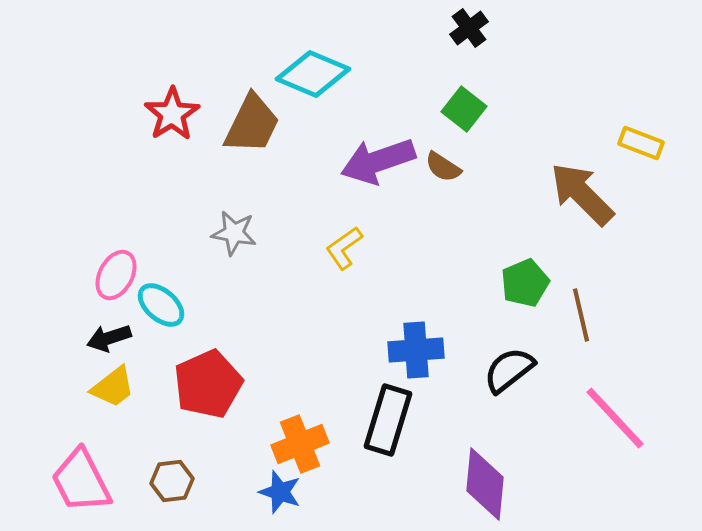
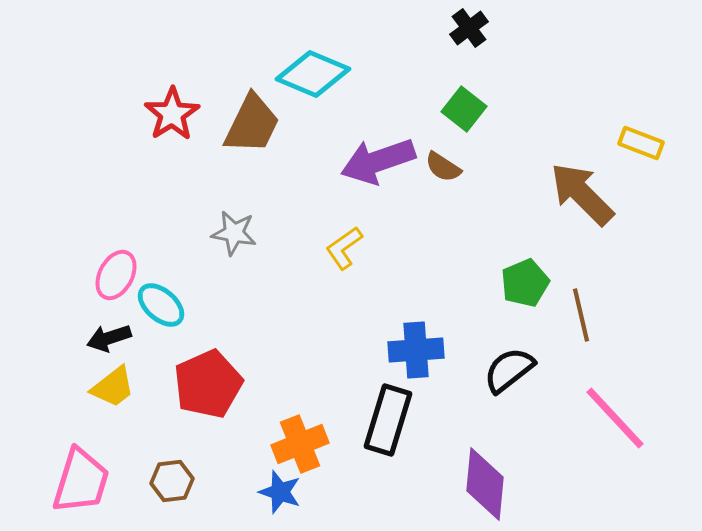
pink trapezoid: rotated 136 degrees counterclockwise
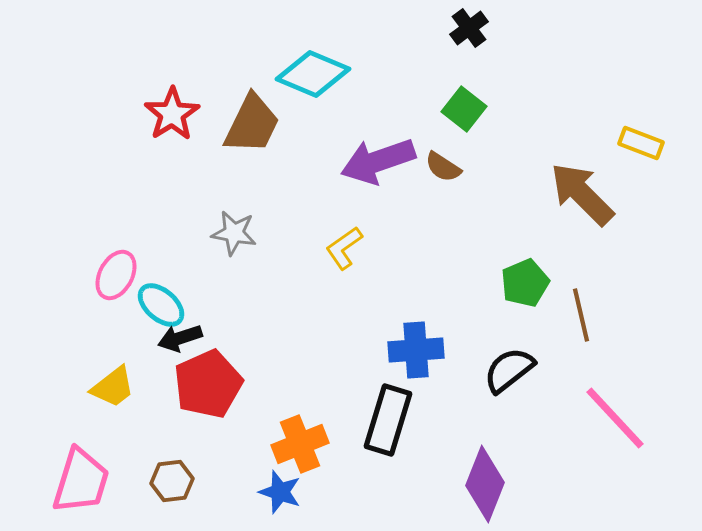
black arrow: moved 71 px right
purple diamond: rotated 16 degrees clockwise
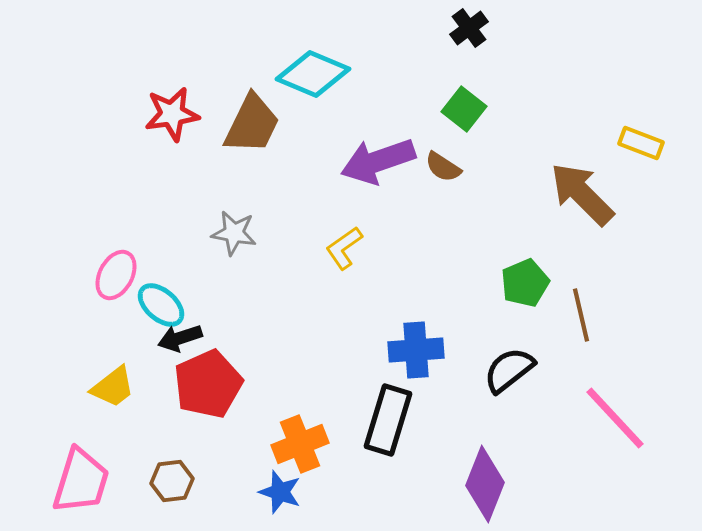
red star: rotated 24 degrees clockwise
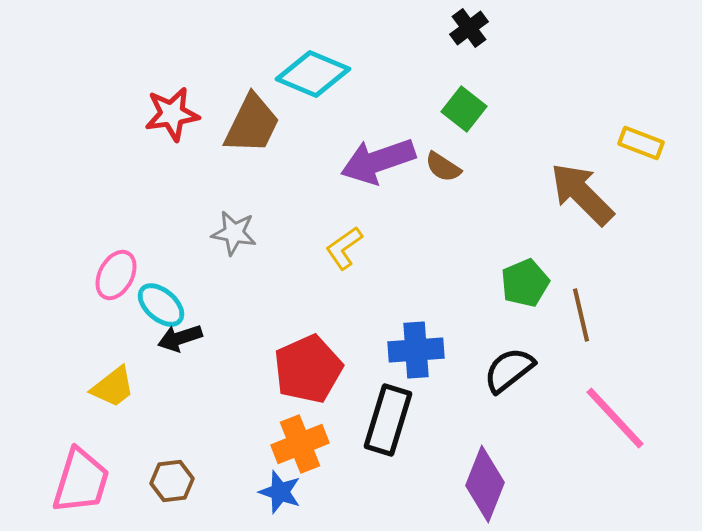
red pentagon: moved 100 px right, 15 px up
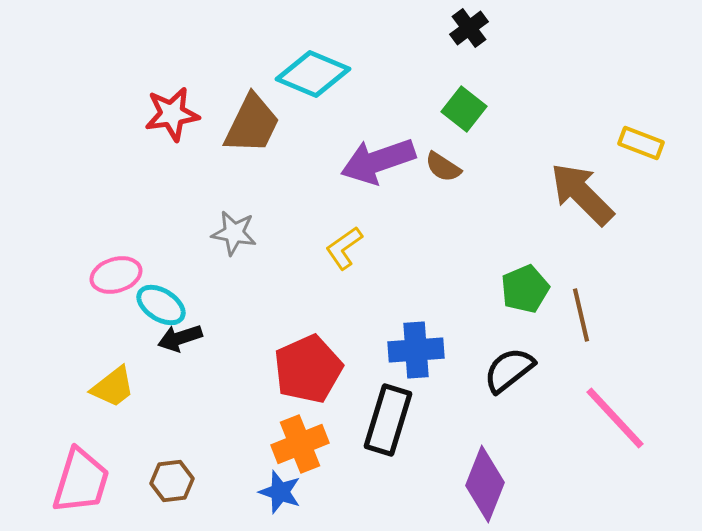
pink ellipse: rotated 45 degrees clockwise
green pentagon: moved 6 px down
cyan ellipse: rotated 9 degrees counterclockwise
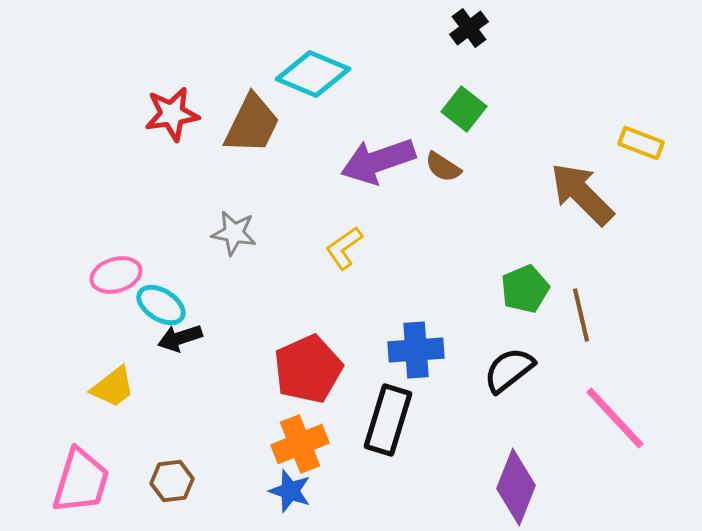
purple diamond: moved 31 px right, 3 px down
blue star: moved 10 px right, 1 px up
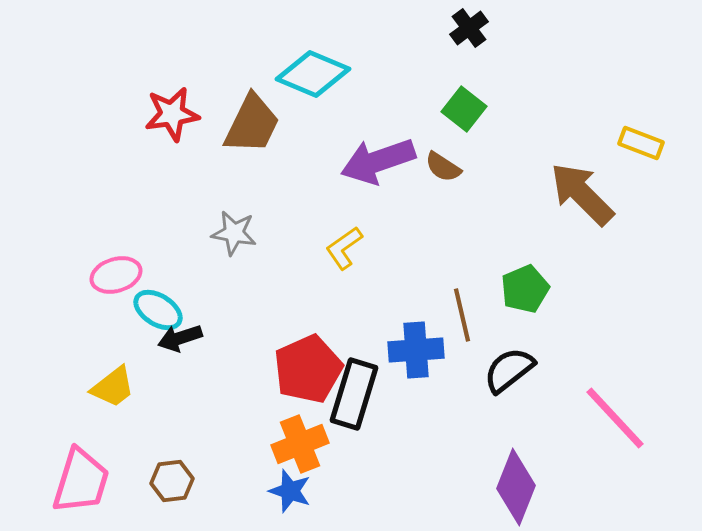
cyan ellipse: moved 3 px left, 5 px down
brown line: moved 119 px left
black rectangle: moved 34 px left, 26 px up
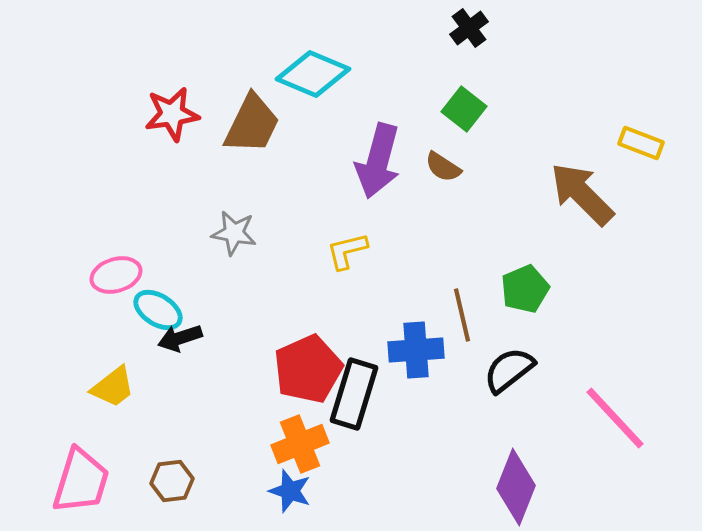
purple arrow: rotated 56 degrees counterclockwise
yellow L-shape: moved 3 px right, 3 px down; rotated 21 degrees clockwise
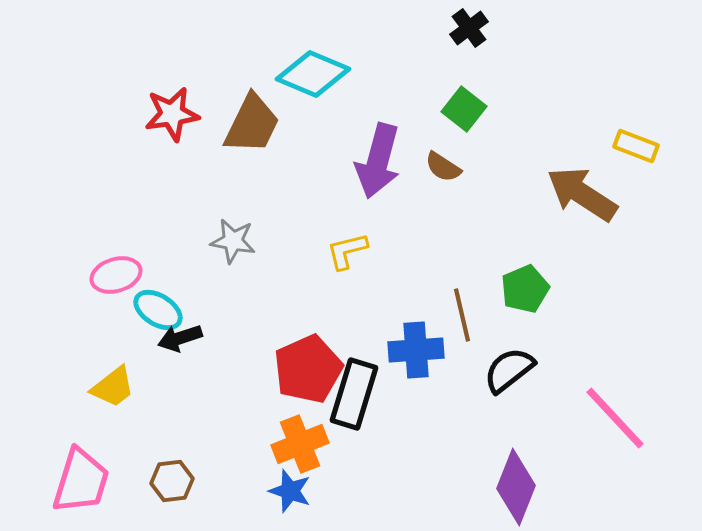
yellow rectangle: moved 5 px left, 3 px down
brown arrow: rotated 12 degrees counterclockwise
gray star: moved 1 px left, 8 px down
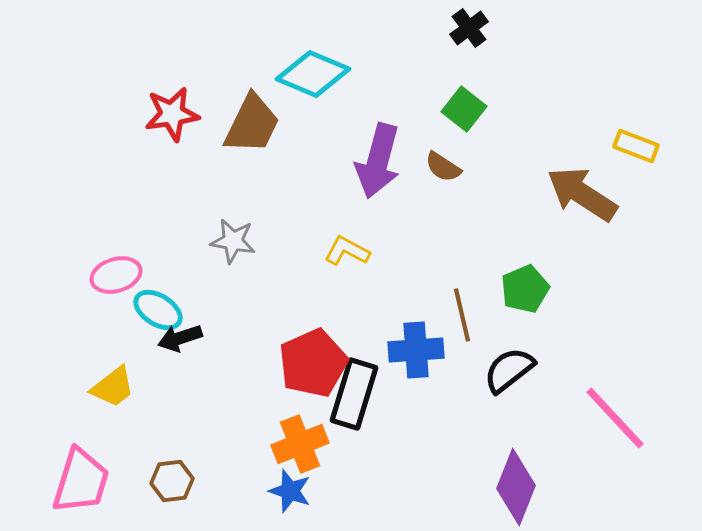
yellow L-shape: rotated 42 degrees clockwise
red pentagon: moved 5 px right, 6 px up
